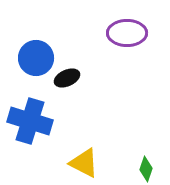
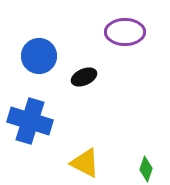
purple ellipse: moved 2 px left, 1 px up
blue circle: moved 3 px right, 2 px up
black ellipse: moved 17 px right, 1 px up
yellow triangle: moved 1 px right
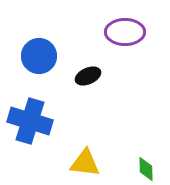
black ellipse: moved 4 px right, 1 px up
yellow triangle: rotated 20 degrees counterclockwise
green diamond: rotated 20 degrees counterclockwise
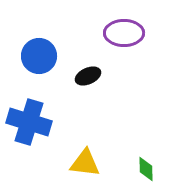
purple ellipse: moved 1 px left, 1 px down
blue cross: moved 1 px left, 1 px down
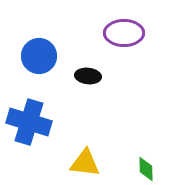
black ellipse: rotated 30 degrees clockwise
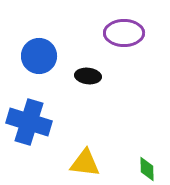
green diamond: moved 1 px right
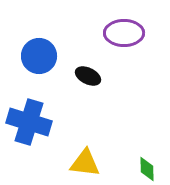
black ellipse: rotated 20 degrees clockwise
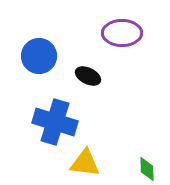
purple ellipse: moved 2 px left
blue cross: moved 26 px right
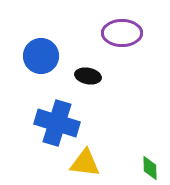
blue circle: moved 2 px right
black ellipse: rotated 15 degrees counterclockwise
blue cross: moved 2 px right, 1 px down
green diamond: moved 3 px right, 1 px up
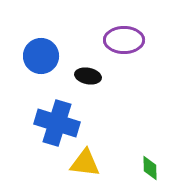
purple ellipse: moved 2 px right, 7 px down
